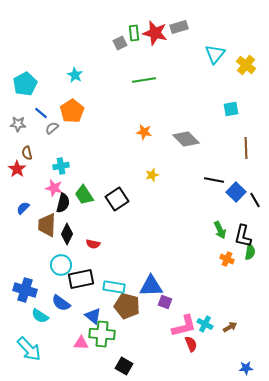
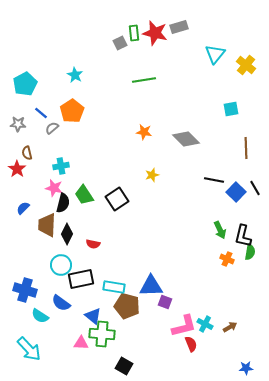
black line at (255, 200): moved 12 px up
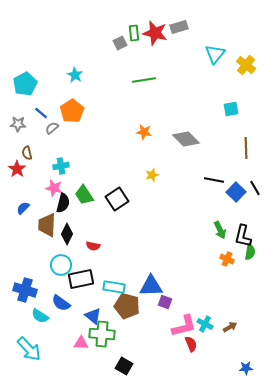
red semicircle at (93, 244): moved 2 px down
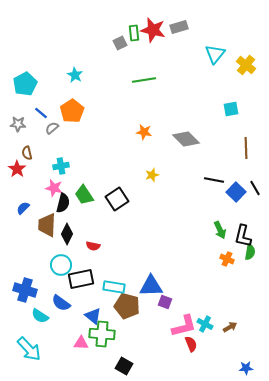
red star at (155, 33): moved 2 px left, 3 px up
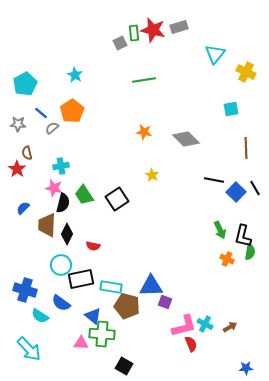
yellow cross at (246, 65): moved 7 px down; rotated 12 degrees counterclockwise
yellow star at (152, 175): rotated 24 degrees counterclockwise
cyan rectangle at (114, 287): moved 3 px left
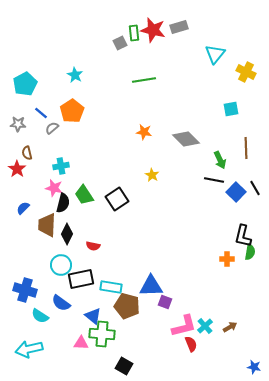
green arrow at (220, 230): moved 70 px up
orange cross at (227, 259): rotated 24 degrees counterclockwise
cyan cross at (205, 324): moved 2 px down; rotated 21 degrees clockwise
cyan arrow at (29, 349): rotated 120 degrees clockwise
blue star at (246, 368): moved 8 px right, 1 px up; rotated 16 degrees clockwise
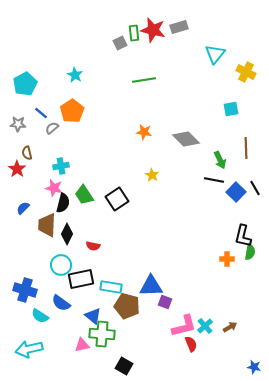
pink triangle at (81, 343): moved 1 px right, 2 px down; rotated 14 degrees counterclockwise
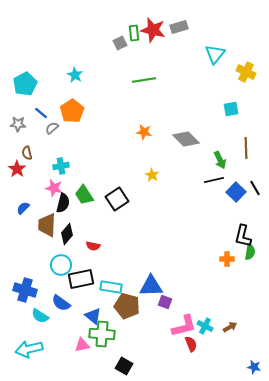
black line at (214, 180): rotated 24 degrees counterclockwise
black diamond at (67, 234): rotated 15 degrees clockwise
cyan cross at (205, 326): rotated 21 degrees counterclockwise
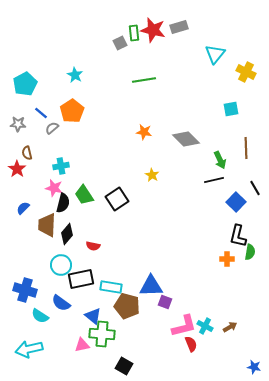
blue square at (236, 192): moved 10 px down
black L-shape at (243, 236): moved 5 px left
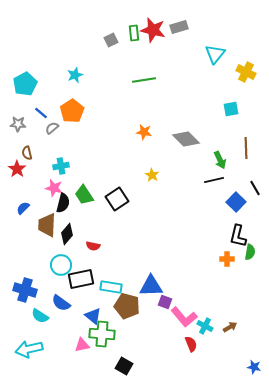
gray square at (120, 43): moved 9 px left, 3 px up
cyan star at (75, 75): rotated 21 degrees clockwise
pink L-shape at (184, 326): moved 9 px up; rotated 64 degrees clockwise
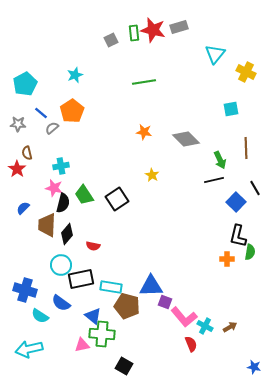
green line at (144, 80): moved 2 px down
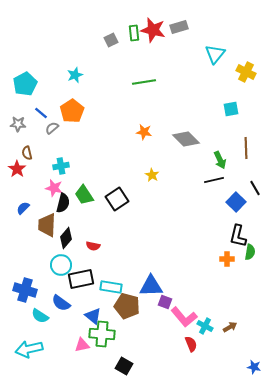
black diamond at (67, 234): moved 1 px left, 4 px down
